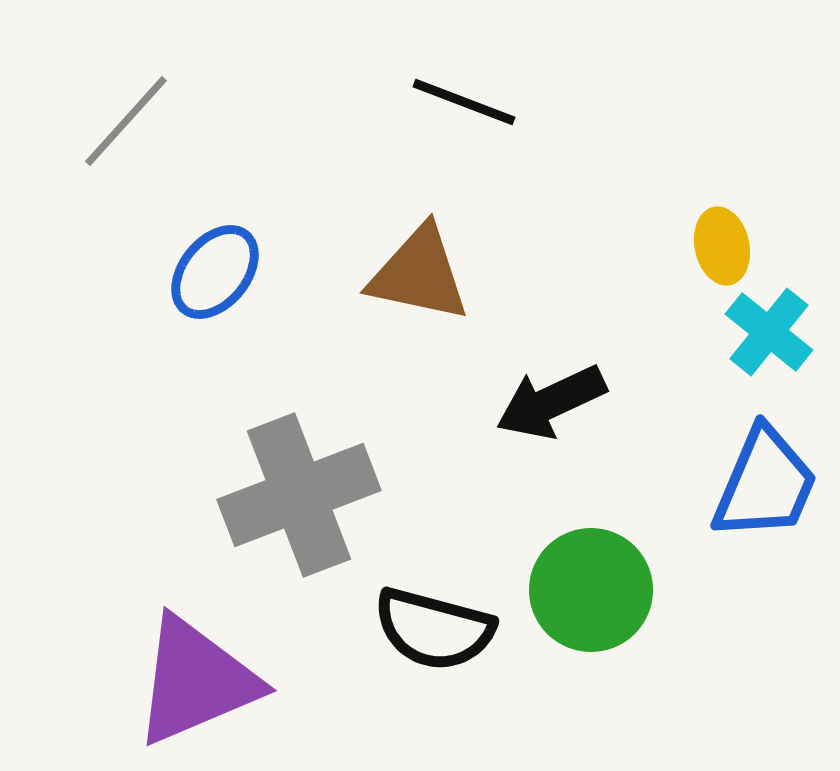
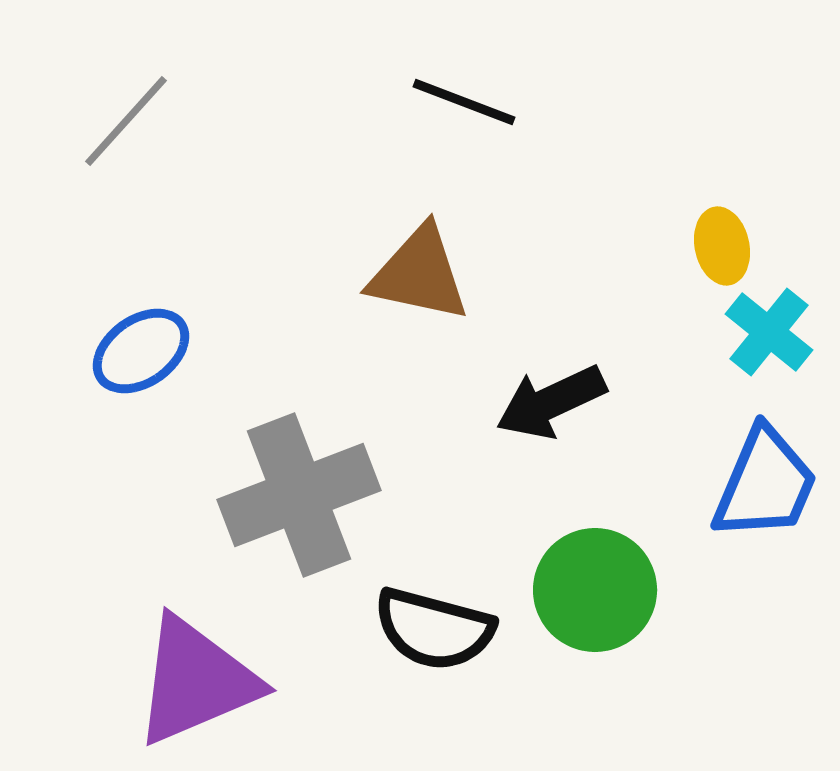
blue ellipse: moved 74 px left, 79 px down; rotated 16 degrees clockwise
green circle: moved 4 px right
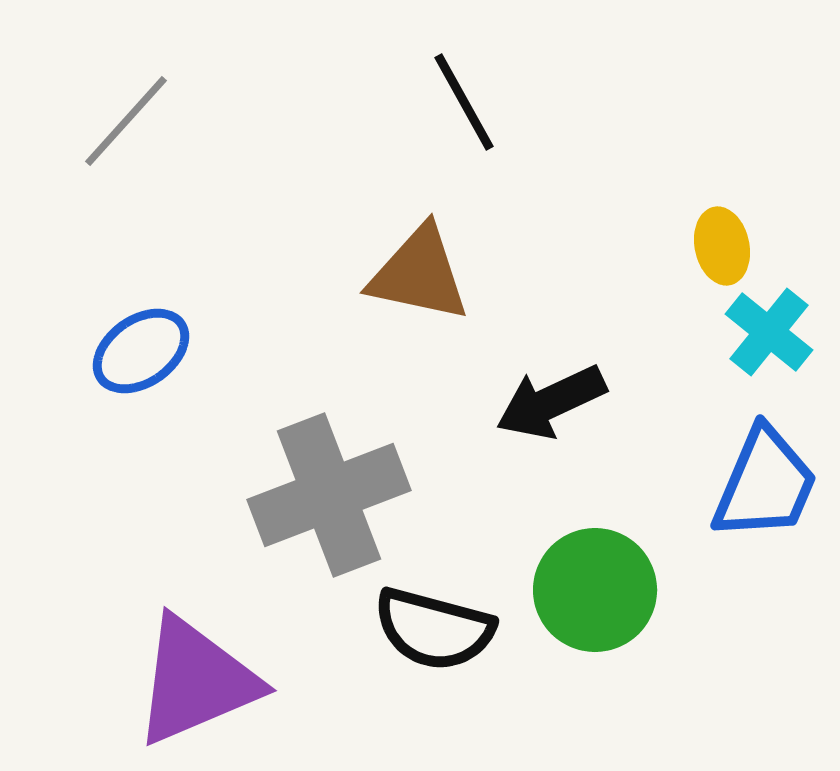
black line: rotated 40 degrees clockwise
gray cross: moved 30 px right
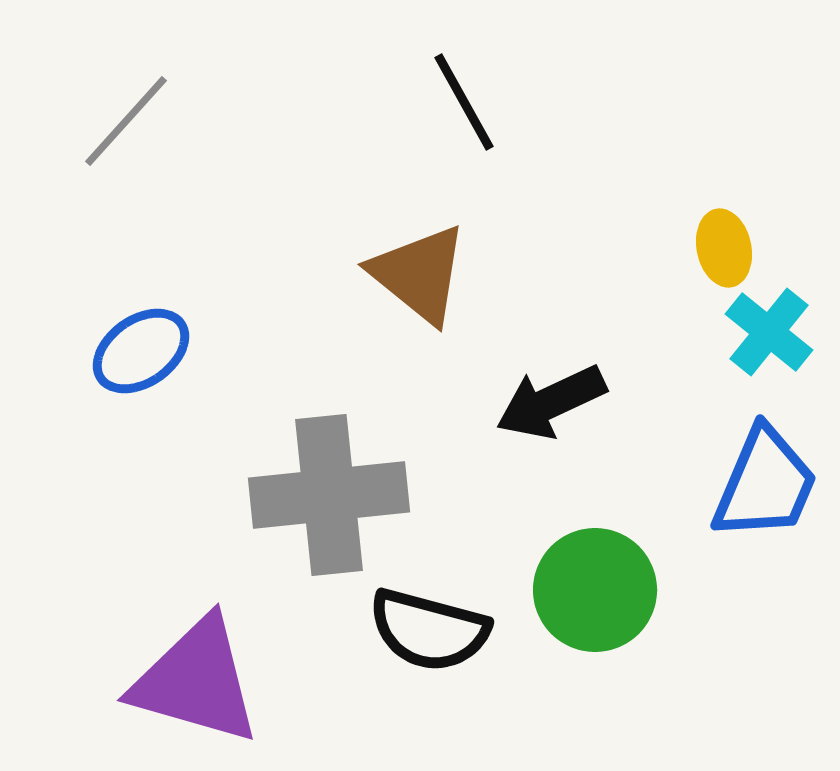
yellow ellipse: moved 2 px right, 2 px down
brown triangle: rotated 27 degrees clockwise
gray cross: rotated 15 degrees clockwise
black semicircle: moved 5 px left, 1 px down
purple triangle: rotated 39 degrees clockwise
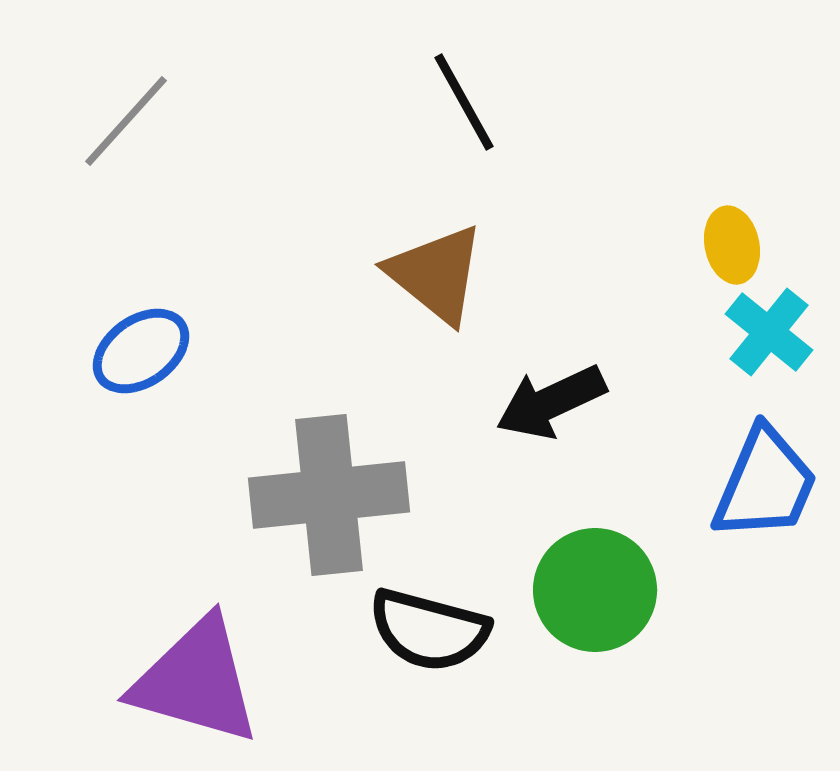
yellow ellipse: moved 8 px right, 3 px up
brown triangle: moved 17 px right
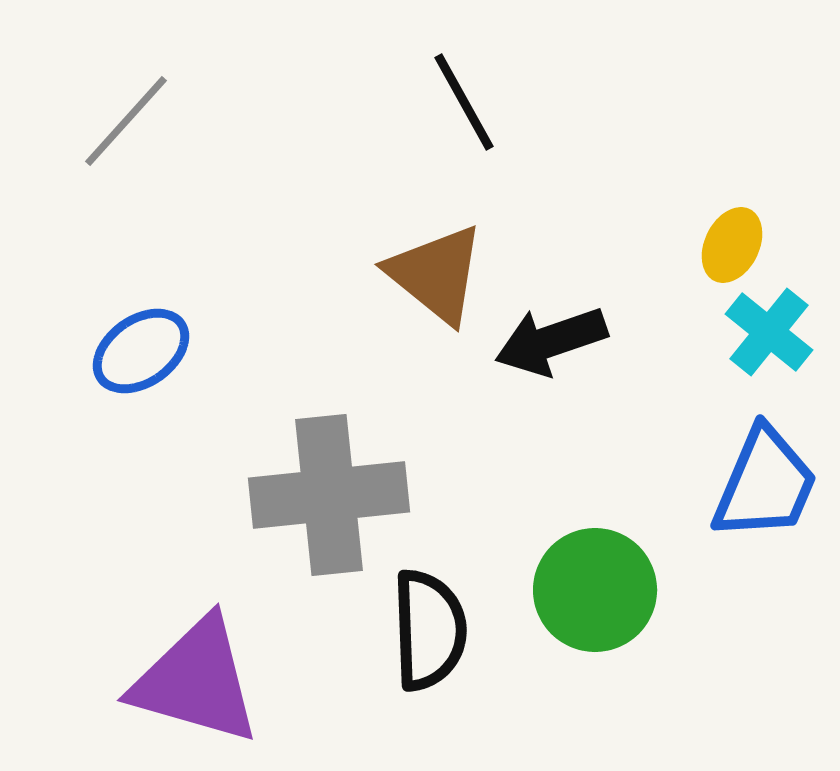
yellow ellipse: rotated 38 degrees clockwise
black arrow: moved 61 px up; rotated 6 degrees clockwise
black semicircle: rotated 107 degrees counterclockwise
